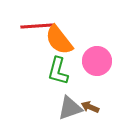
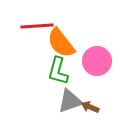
orange semicircle: moved 2 px right, 3 px down
gray triangle: moved 7 px up
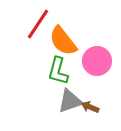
red line: moved 1 px right, 2 px up; rotated 52 degrees counterclockwise
orange semicircle: moved 2 px right, 2 px up
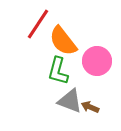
gray triangle: rotated 40 degrees clockwise
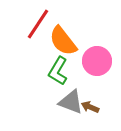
green L-shape: rotated 16 degrees clockwise
gray triangle: moved 1 px right, 1 px down
